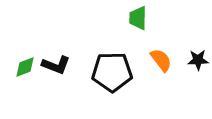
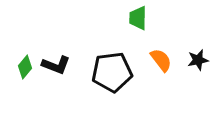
black star: rotated 10 degrees counterclockwise
green diamond: rotated 30 degrees counterclockwise
black pentagon: rotated 6 degrees counterclockwise
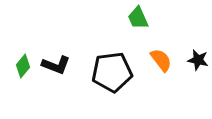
green trapezoid: rotated 25 degrees counterclockwise
black star: rotated 25 degrees clockwise
green diamond: moved 2 px left, 1 px up
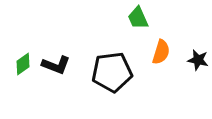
orange semicircle: moved 8 px up; rotated 55 degrees clockwise
green diamond: moved 2 px up; rotated 15 degrees clockwise
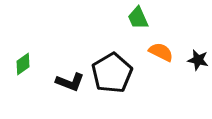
orange semicircle: rotated 80 degrees counterclockwise
black L-shape: moved 14 px right, 17 px down
black pentagon: moved 1 px down; rotated 24 degrees counterclockwise
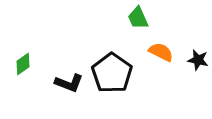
black pentagon: rotated 6 degrees counterclockwise
black L-shape: moved 1 px left, 1 px down
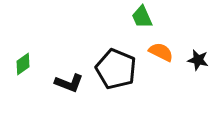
green trapezoid: moved 4 px right, 1 px up
black pentagon: moved 4 px right, 4 px up; rotated 12 degrees counterclockwise
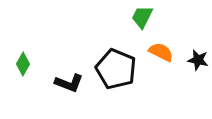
green trapezoid: rotated 50 degrees clockwise
green diamond: rotated 25 degrees counterclockwise
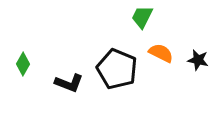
orange semicircle: moved 1 px down
black pentagon: moved 1 px right
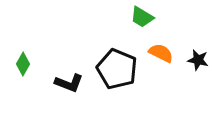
green trapezoid: rotated 85 degrees counterclockwise
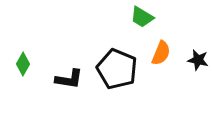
orange semicircle: rotated 85 degrees clockwise
black L-shape: moved 4 px up; rotated 12 degrees counterclockwise
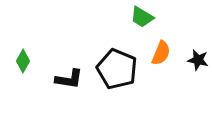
green diamond: moved 3 px up
